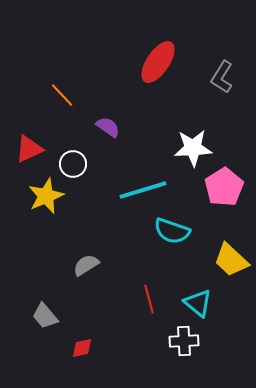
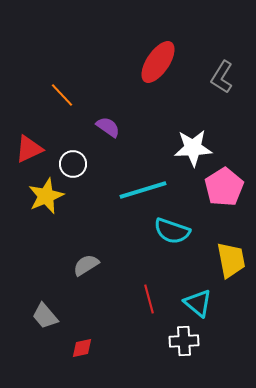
yellow trapezoid: rotated 144 degrees counterclockwise
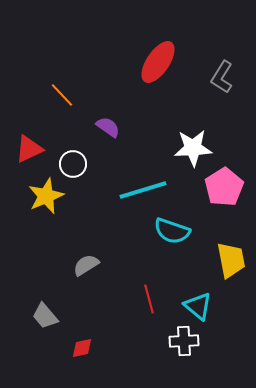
cyan triangle: moved 3 px down
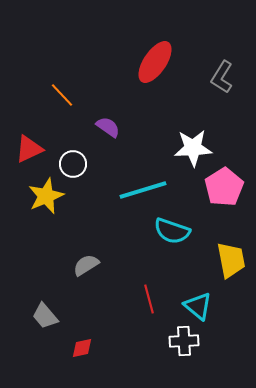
red ellipse: moved 3 px left
